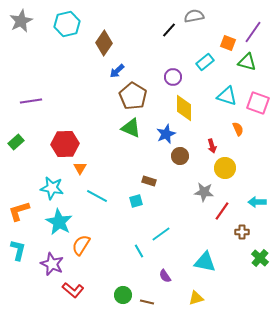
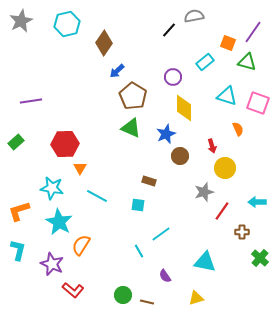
gray star at (204, 192): rotated 24 degrees counterclockwise
cyan square at (136, 201): moved 2 px right, 4 px down; rotated 24 degrees clockwise
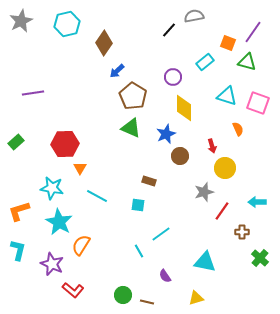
purple line at (31, 101): moved 2 px right, 8 px up
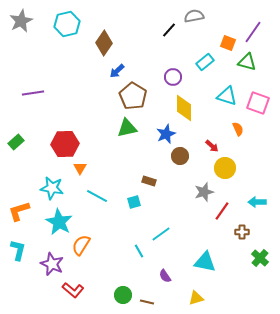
green triangle at (131, 128): moved 4 px left; rotated 35 degrees counterclockwise
red arrow at (212, 146): rotated 32 degrees counterclockwise
cyan square at (138, 205): moved 4 px left, 3 px up; rotated 24 degrees counterclockwise
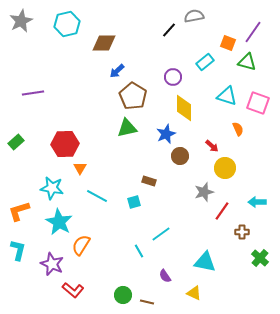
brown diamond at (104, 43): rotated 55 degrees clockwise
yellow triangle at (196, 298): moved 2 px left, 5 px up; rotated 42 degrees clockwise
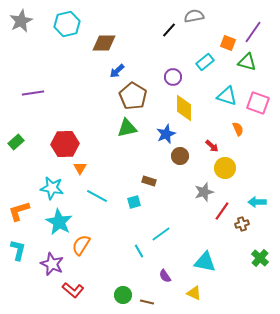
brown cross at (242, 232): moved 8 px up; rotated 16 degrees counterclockwise
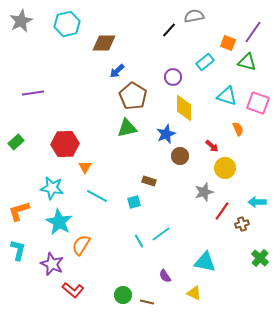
orange triangle at (80, 168): moved 5 px right, 1 px up
cyan line at (139, 251): moved 10 px up
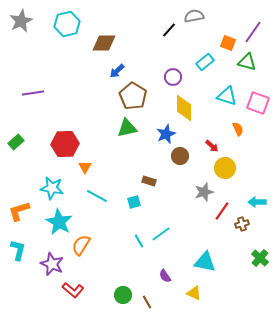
brown line at (147, 302): rotated 48 degrees clockwise
